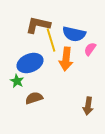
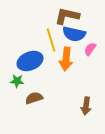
brown L-shape: moved 29 px right, 9 px up
blue ellipse: moved 2 px up
green star: rotated 24 degrees counterclockwise
brown arrow: moved 2 px left
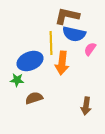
yellow line: moved 3 px down; rotated 15 degrees clockwise
orange arrow: moved 4 px left, 4 px down
green star: moved 1 px up
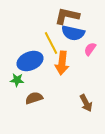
blue semicircle: moved 1 px left, 1 px up
yellow line: rotated 25 degrees counterclockwise
brown arrow: moved 3 px up; rotated 36 degrees counterclockwise
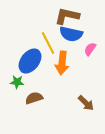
blue semicircle: moved 2 px left, 1 px down
yellow line: moved 3 px left
blue ellipse: rotated 30 degrees counterclockwise
green star: moved 2 px down
brown arrow: rotated 18 degrees counterclockwise
